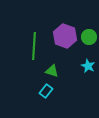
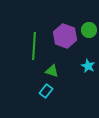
green circle: moved 7 px up
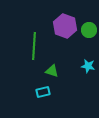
purple hexagon: moved 10 px up
cyan star: rotated 16 degrees counterclockwise
cyan rectangle: moved 3 px left, 1 px down; rotated 40 degrees clockwise
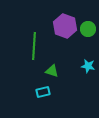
green circle: moved 1 px left, 1 px up
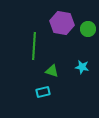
purple hexagon: moved 3 px left, 3 px up; rotated 10 degrees counterclockwise
cyan star: moved 6 px left, 1 px down
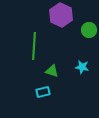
purple hexagon: moved 1 px left, 8 px up; rotated 15 degrees clockwise
green circle: moved 1 px right, 1 px down
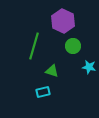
purple hexagon: moved 2 px right, 6 px down
green circle: moved 16 px left, 16 px down
green line: rotated 12 degrees clockwise
cyan star: moved 7 px right
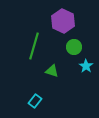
green circle: moved 1 px right, 1 px down
cyan star: moved 3 px left, 1 px up; rotated 24 degrees clockwise
cyan rectangle: moved 8 px left, 9 px down; rotated 40 degrees counterclockwise
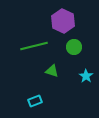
green line: rotated 60 degrees clockwise
cyan star: moved 10 px down
cyan rectangle: rotated 32 degrees clockwise
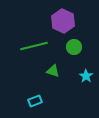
green triangle: moved 1 px right
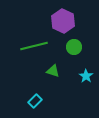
cyan rectangle: rotated 24 degrees counterclockwise
